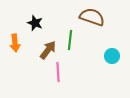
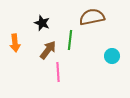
brown semicircle: rotated 30 degrees counterclockwise
black star: moved 7 px right
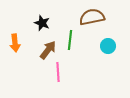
cyan circle: moved 4 px left, 10 px up
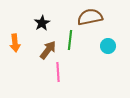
brown semicircle: moved 2 px left
black star: rotated 21 degrees clockwise
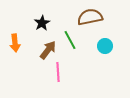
green line: rotated 36 degrees counterclockwise
cyan circle: moved 3 px left
